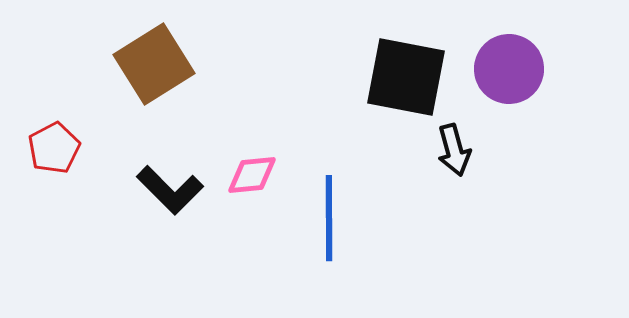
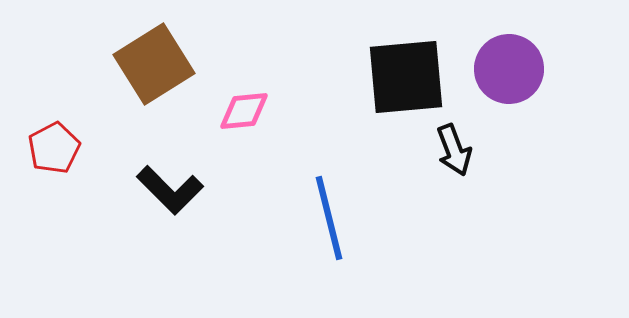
black square: rotated 16 degrees counterclockwise
black arrow: rotated 6 degrees counterclockwise
pink diamond: moved 8 px left, 64 px up
blue line: rotated 14 degrees counterclockwise
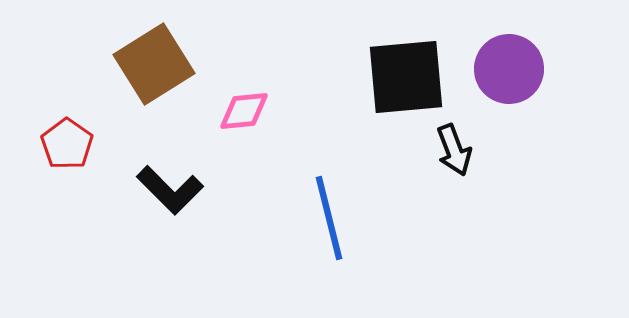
red pentagon: moved 13 px right, 4 px up; rotated 9 degrees counterclockwise
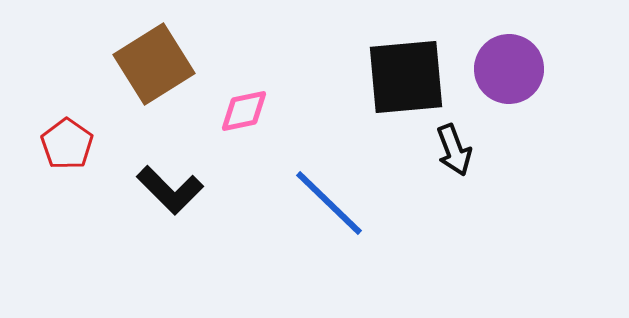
pink diamond: rotated 6 degrees counterclockwise
blue line: moved 15 px up; rotated 32 degrees counterclockwise
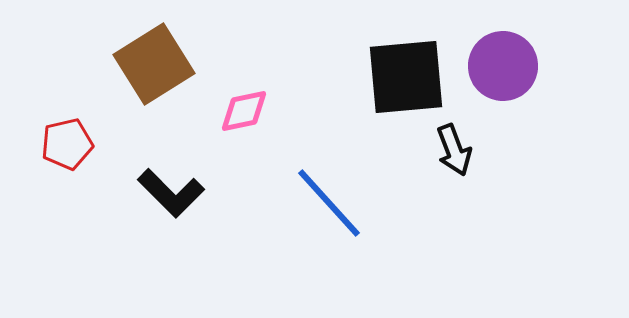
purple circle: moved 6 px left, 3 px up
red pentagon: rotated 24 degrees clockwise
black L-shape: moved 1 px right, 3 px down
blue line: rotated 4 degrees clockwise
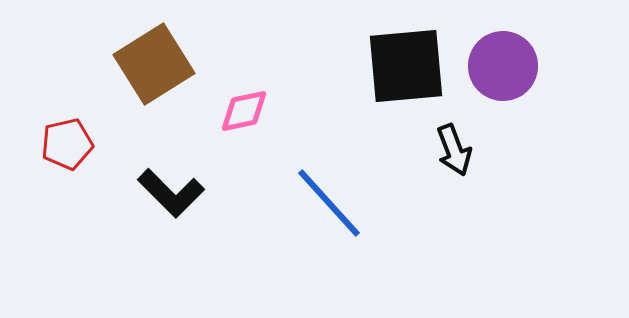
black square: moved 11 px up
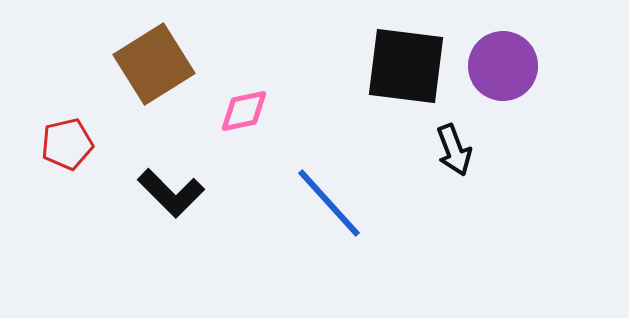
black square: rotated 12 degrees clockwise
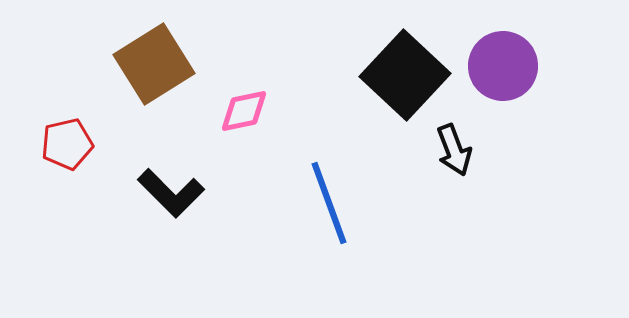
black square: moved 1 px left, 9 px down; rotated 36 degrees clockwise
blue line: rotated 22 degrees clockwise
